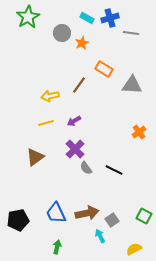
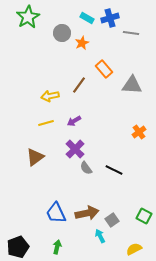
orange rectangle: rotated 18 degrees clockwise
black pentagon: moved 27 px down; rotated 10 degrees counterclockwise
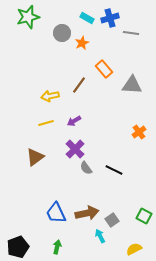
green star: rotated 15 degrees clockwise
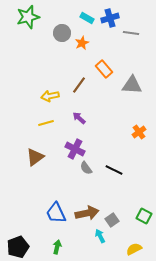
purple arrow: moved 5 px right, 3 px up; rotated 72 degrees clockwise
purple cross: rotated 18 degrees counterclockwise
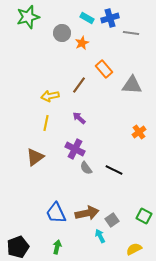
yellow line: rotated 63 degrees counterclockwise
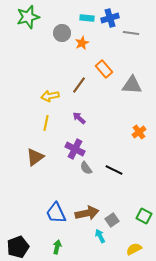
cyan rectangle: rotated 24 degrees counterclockwise
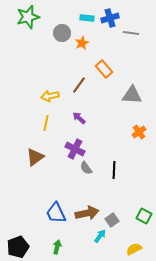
gray triangle: moved 10 px down
black line: rotated 66 degrees clockwise
cyan arrow: rotated 64 degrees clockwise
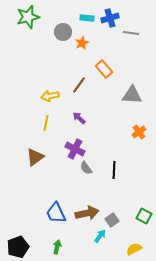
gray circle: moved 1 px right, 1 px up
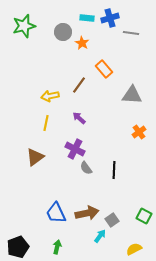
green star: moved 4 px left, 9 px down
orange star: rotated 16 degrees counterclockwise
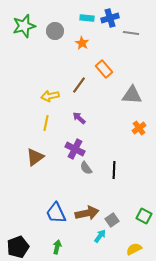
gray circle: moved 8 px left, 1 px up
orange cross: moved 4 px up
